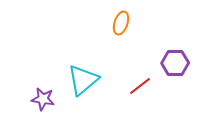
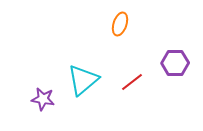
orange ellipse: moved 1 px left, 1 px down
red line: moved 8 px left, 4 px up
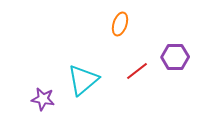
purple hexagon: moved 6 px up
red line: moved 5 px right, 11 px up
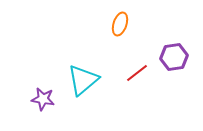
purple hexagon: moved 1 px left; rotated 8 degrees counterclockwise
red line: moved 2 px down
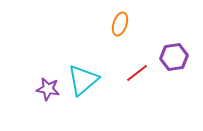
purple star: moved 5 px right, 10 px up
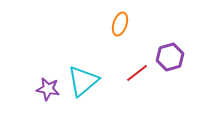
purple hexagon: moved 4 px left; rotated 8 degrees counterclockwise
cyan triangle: moved 1 px down
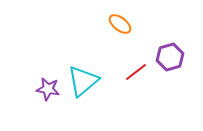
orange ellipse: rotated 70 degrees counterclockwise
red line: moved 1 px left, 1 px up
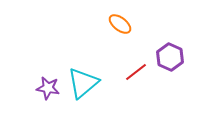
purple hexagon: rotated 20 degrees counterclockwise
cyan triangle: moved 2 px down
purple star: moved 1 px up
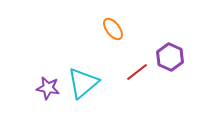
orange ellipse: moved 7 px left, 5 px down; rotated 15 degrees clockwise
red line: moved 1 px right
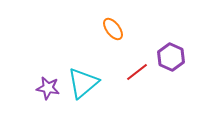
purple hexagon: moved 1 px right
